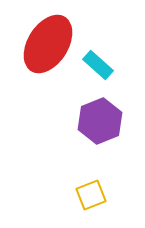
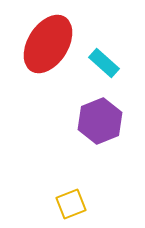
cyan rectangle: moved 6 px right, 2 px up
yellow square: moved 20 px left, 9 px down
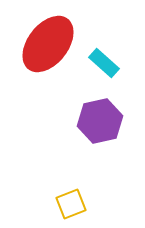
red ellipse: rotated 6 degrees clockwise
purple hexagon: rotated 9 degrees clockwise
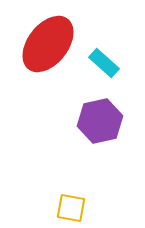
yellow square: moved 4 px down; rotated 32 degrees clockwise
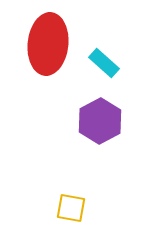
red ellipse: rotated 32 degrees counterclockwise
purple hexagon: rotated 15 degrees counterclockwise
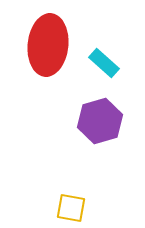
red ellipse: moved 1 px down
purple hexagon: rotated 12 degrees clockwise
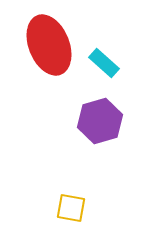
red ellipse: moved 1 px right; rotated 28 degrees counterclockwise
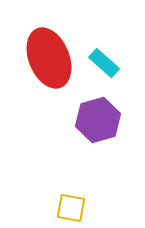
red ellipse: moved 13 px down
purple hexagon: moved 2 px left, 1 px up
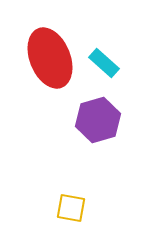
red ellipse: moved 1 px right
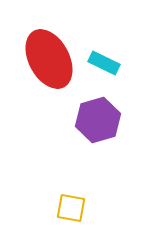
red ellipse: moved 1 px left, 1 px down; rotated 6 degrees counterclockwise
cyan rectangle: rotated 16 degrees counterclockwise
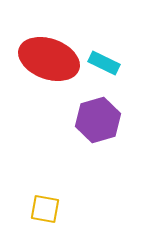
red ellipse: rotated 42 degrees counterclockwise
yellow square: moved 26 px left, 1 px down
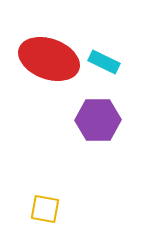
cyan rectangle: moved 1 px up
purple hexagon: rotated 15 degrees clockwise
